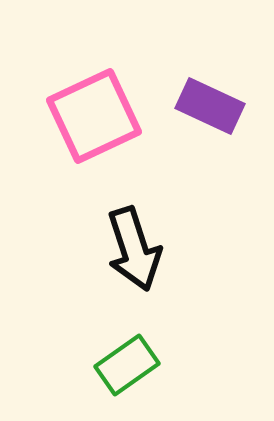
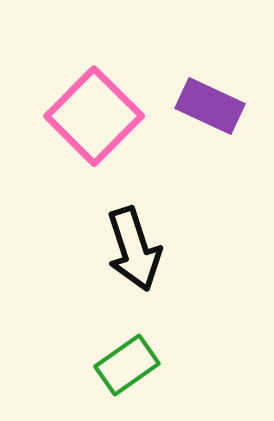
pink square: rotated 20 degrees counterclockwise
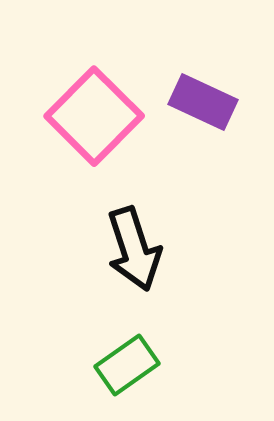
purple rectangle: moved 7 px left, 4 px up
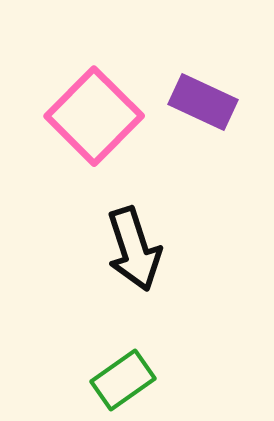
green rectangle: moved 4 px left, 15 px down
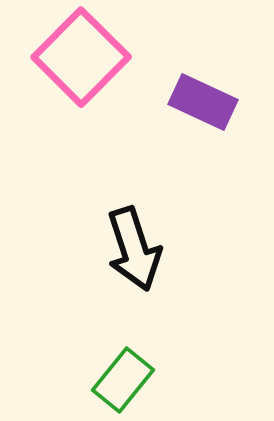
pink square: moved 13 px left, 59 px up
green rectangle: rotated 16 degrees counterclockwise
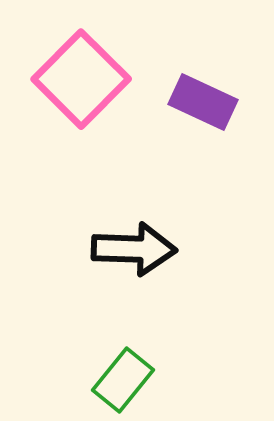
pink square: moved 22 px down
black arrow: rotated 70 degrees counterclockwise
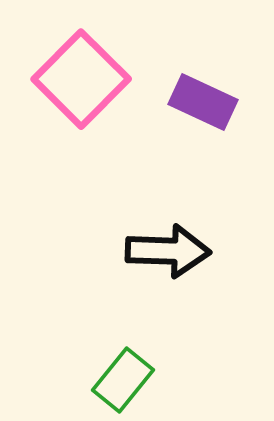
black arrow: moved 34 px right, 2 px down
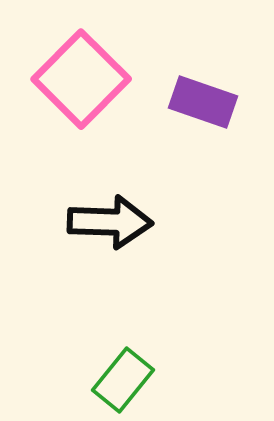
purple rectangle: rotated 6 degrees counterclockwise
black arrow: moved 58 px left, 29 px up
